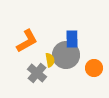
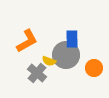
yellow semicircle: moved 1 px left, 1 px down; rotated 120 degrees clockwise
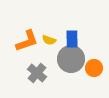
orange L-shape: rotated 10 degrees clockwise
gray circle: moved 5 px right, 4 px down
yellow semicircle: moved 21 px up
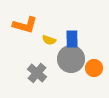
orange L-shape: moved 2 px left, 16 px up; rotated 35 degrees clockwise
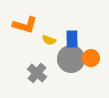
orange circle: moved 3 px left, 10 px up
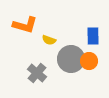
blue rectangle: moved 21 px right, 3 px up
orange circle: moved 2 px left, 3 px down
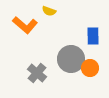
orange L-shape: rotated 25 degrees clockwise
yellow semicircle: moved 29 px up
orange circle: moved 1 px right, 7 px down
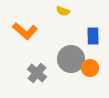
yellow semicircle: moved 14 px right
orange L-shape: moved 6 px down
